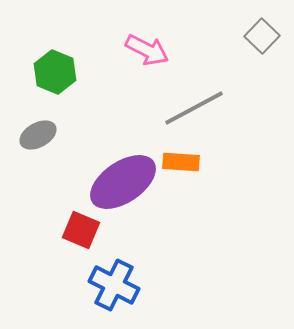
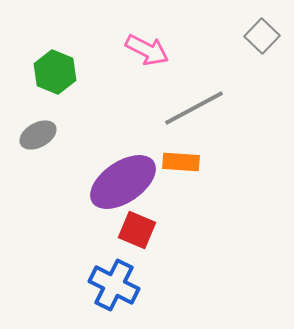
red square: moved 56 px right
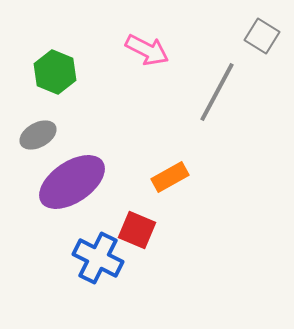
gray square: rotated 12 degrees counterclockwise
gray line: moved 23 px right, 16 px up; rotated 34 degrees counterclockwise
orange rectangle: moved 11 px left, 15 px down; rotated 33 degrees counterclockwise
purple ellipse: moved 51 px left
blue cross: moved 16 px left, 27 px up
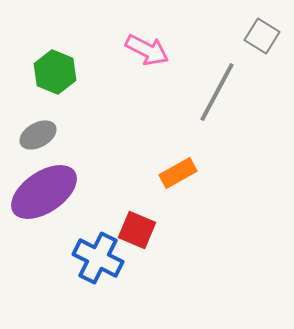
orange rectangle: moved 8 px right, 4 px up
purple ellipse: moved 28 px left, 10 px down
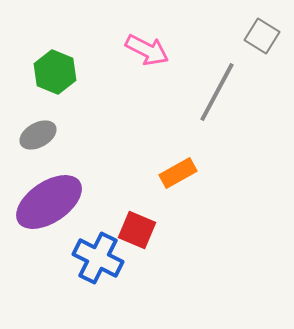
purple ellipse: moved 5 px right, 10 px down
